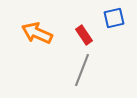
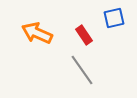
gray line: rotated 56 degrees counterclockwise
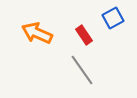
blue square: moved 1 px left; rotated 15 degrees counterclockwise
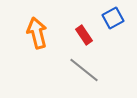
orange arrow: rotated 52 degrees clockwise
gray line: moved 2 px right; rotated 16 degrees counterclockwise
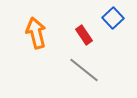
blue square: rotated 15 degrees counterclockwise
orange arrow: moved 1 px left
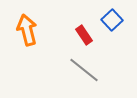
blue square: moved 1 px left, 2 px down
orange arrow: moved 9 px left, 3 px up
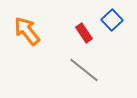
orange arrow: moved 1 px down; rotated 24 degrees counterclockwise
red rectangle: moved 2 px up
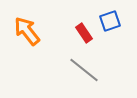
blue square: moved 2 px left, 1 px down; rotated 25 degrees clockwise
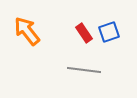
blue square: moved 1 px left, 11 px down
gray line: rotated 32 degrees counterclockwise
